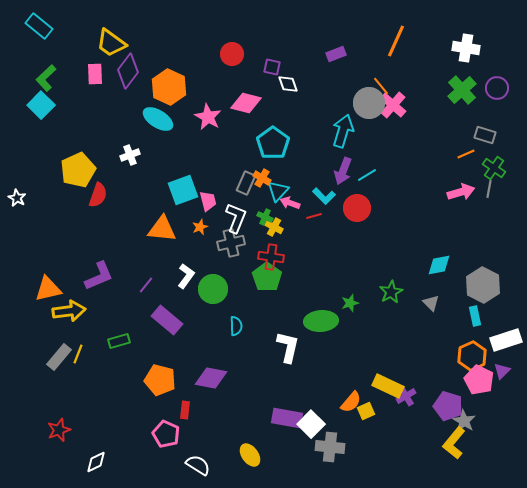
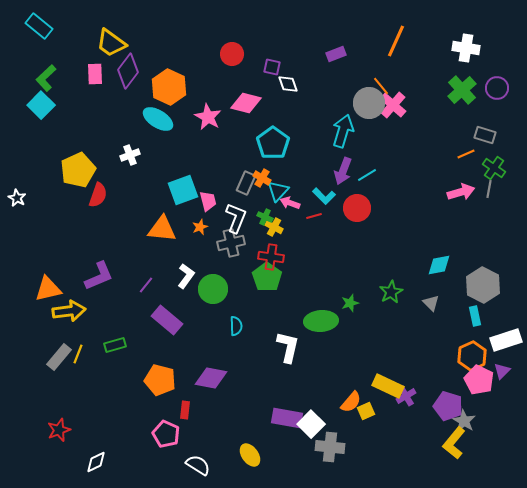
green rectangle at (119, 341): moved 4 px left, 4 px down
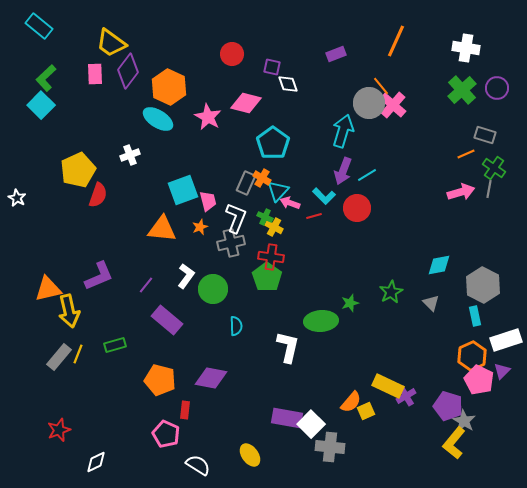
yellow arrow at (69, 311): rotated 84 degrees clockwise
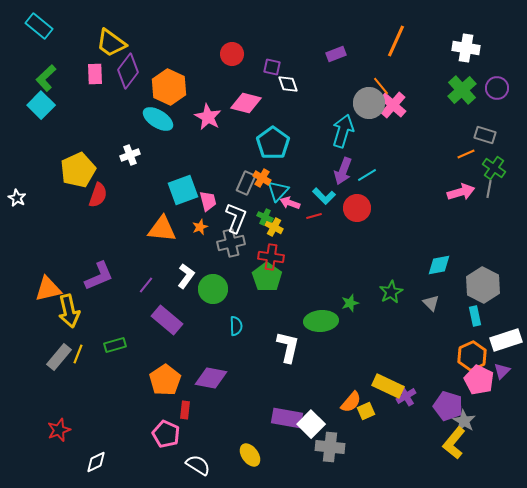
orange pentagon at (160, 380): moved 5 px right; rotated 24 degrees clockwise
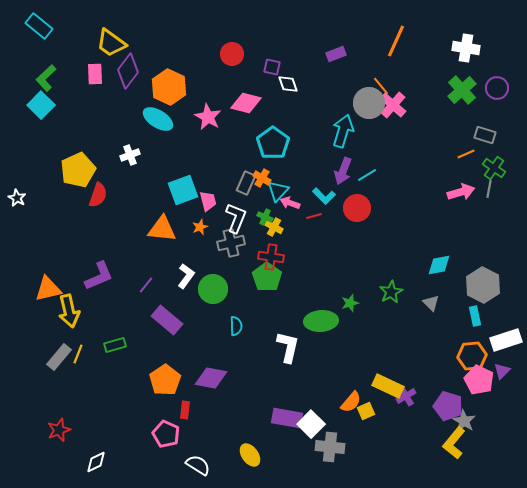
orange hexagon at (472, 356): rotated 20 degrees clockwise
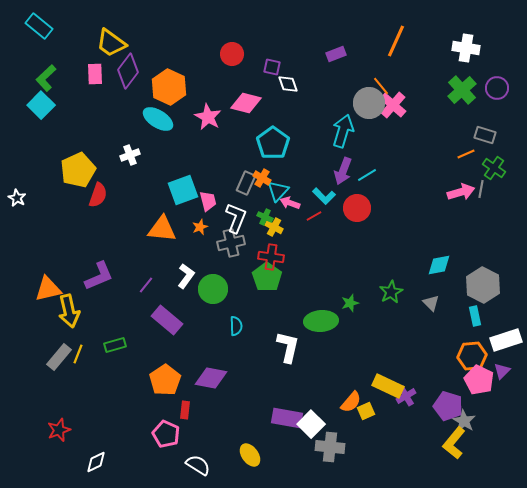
gray line at (489, 189): moved 8 px left
red line at (314, 216): rotated 14 degrees counterclockwise
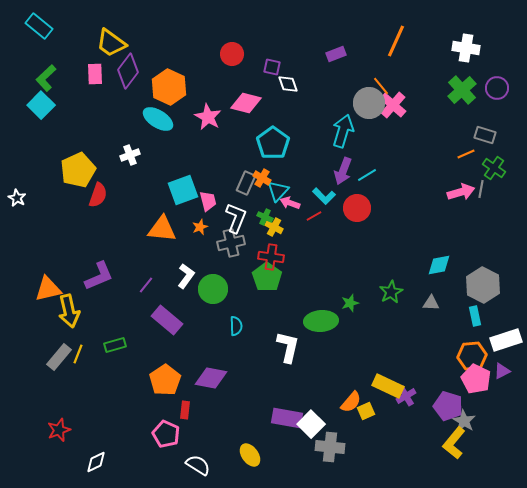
gray triangle at (431, 303): rotated 42 degrees counterclockwise
purple triangle at (502, 371): rotated 18 degrees clockwise
pink pentagon at (479, 380): moved 3 px left, 1 px up
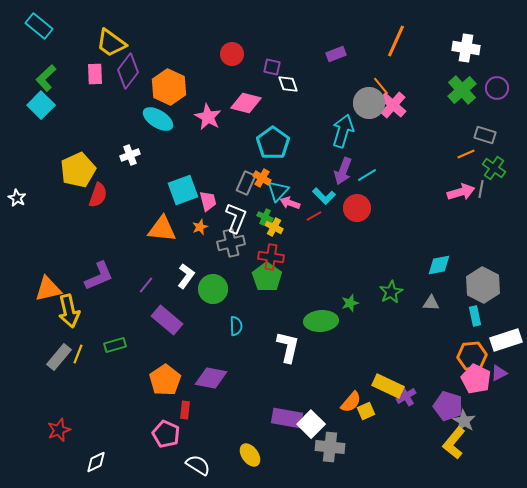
purple triangle at (502, 371): moved 3 px left, 2 px down
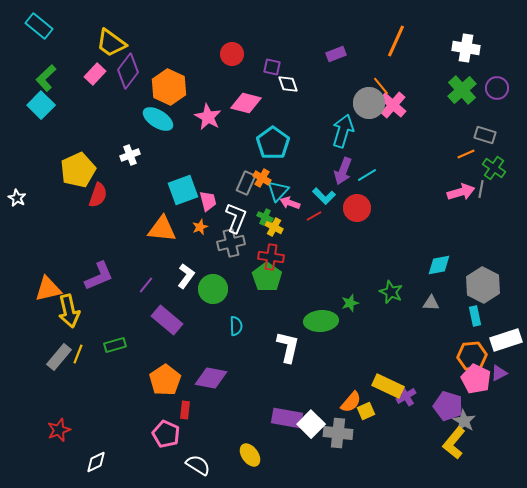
pink rectangle at (95, 74): rotated 45 degrees clockwise
green star at (391, 292): rotated 20 degrees counterclockwise
gray cross at (330, 447): moved 8 px right, 14 px up
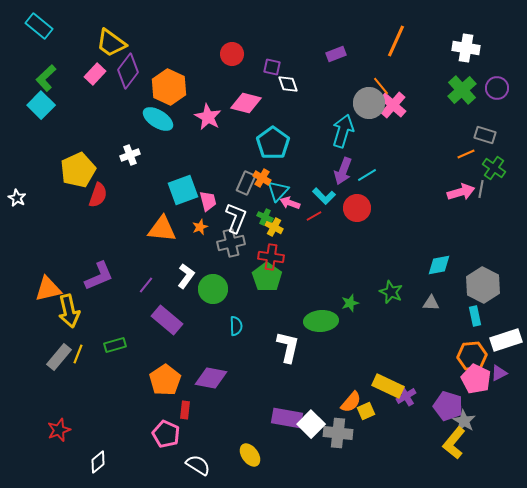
white diamond at (96, 462): moved 2 px right; rotated 15 degrees counterclockwise
